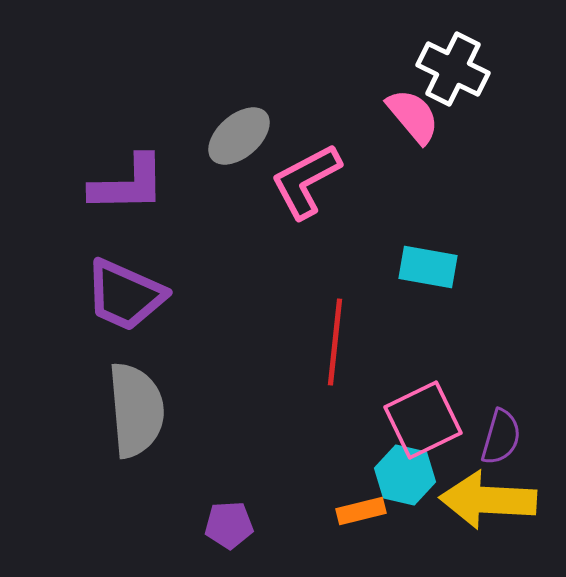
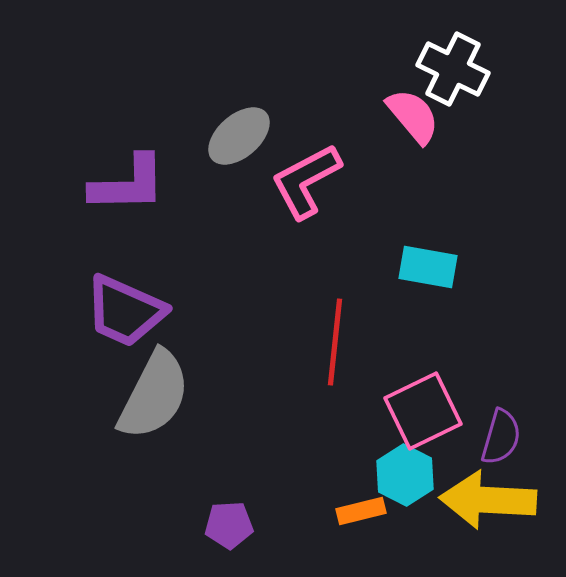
purple trapezoid: moved 16 px down
gray semicircle: moved 18 px right, 15 px up; rotated 32 degrees clockwise
pink square: moved 9 px up
cyan hexagon: rotated 14 degrees clockwise
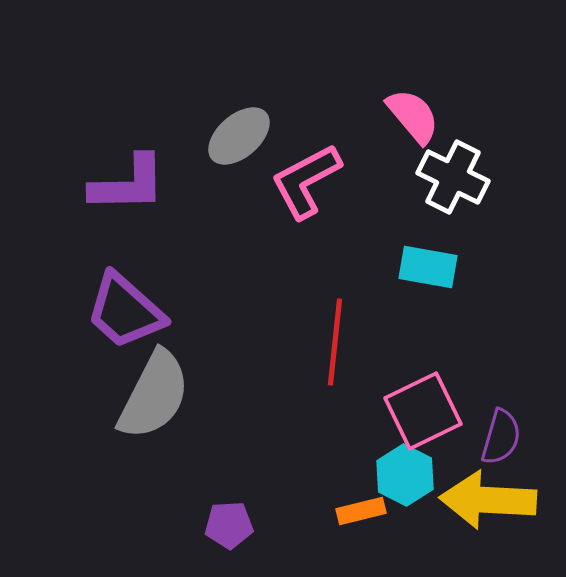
white cross: moved 108 px down
purple trapezoid: rotated 18 degrees clockwise
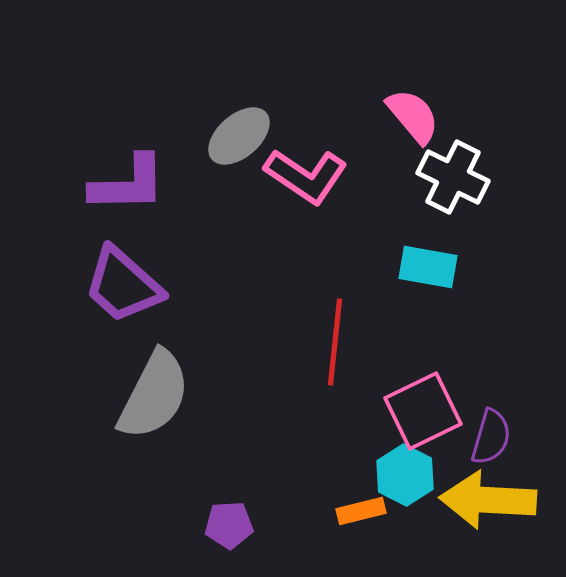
pink L-shape: moved 5 px up; rotated 118 degrees counterclockwise
purple trapezoid: moved 2 px left, 26 px up
purple semicircle: moved 10 px left
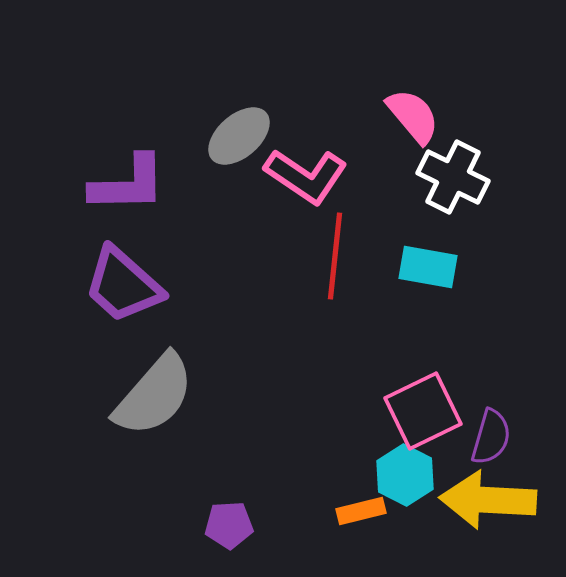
red line: moved 86 px up
gray semicircle: rotated 14 degrees clockwise
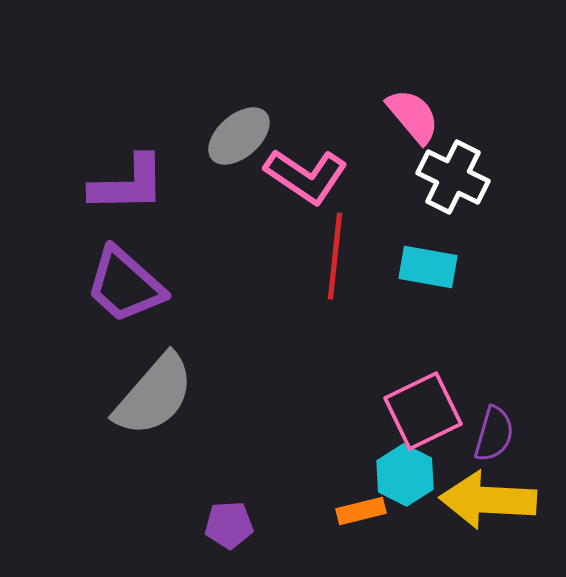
purple trapezoid: moved 2 px right
purple semicircle: moved 3 px right, 3 px up
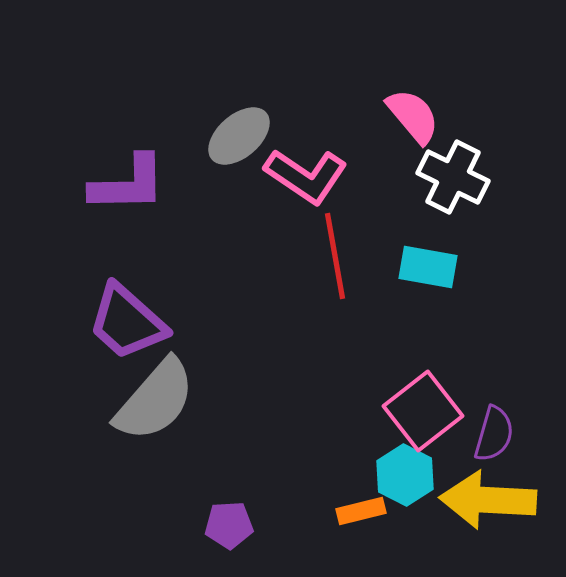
red line: rotated 16 degrees counterclockwise
purple trapezoid: moved 2 px right, 37 px down
gray semicircle: moved 1 px right, 5 px down
pink square: rotated 12 degrees counterclockwise
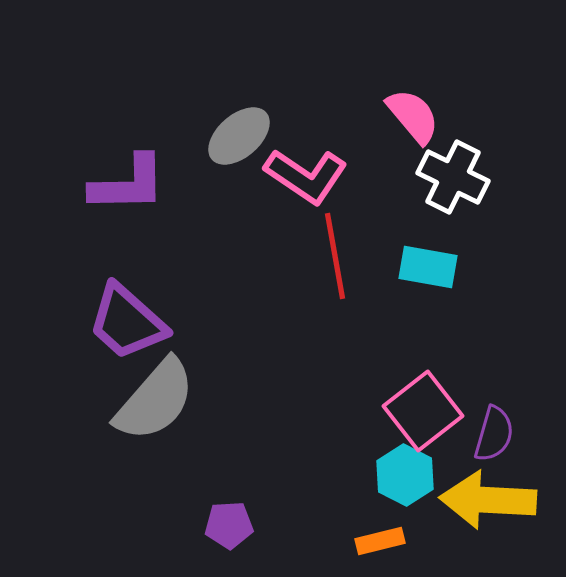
orange rectangle: moved 19 px right, 30 px down
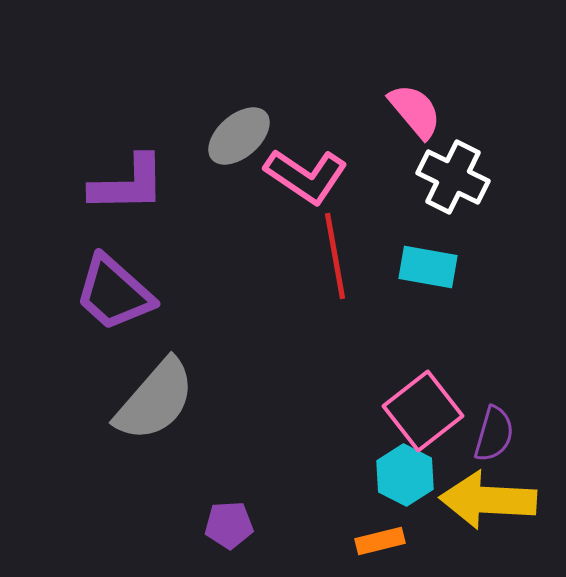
pink semicircle: moved 2 px right, 5 px up
purple trapezoid: moved 13 px left, 29 px up
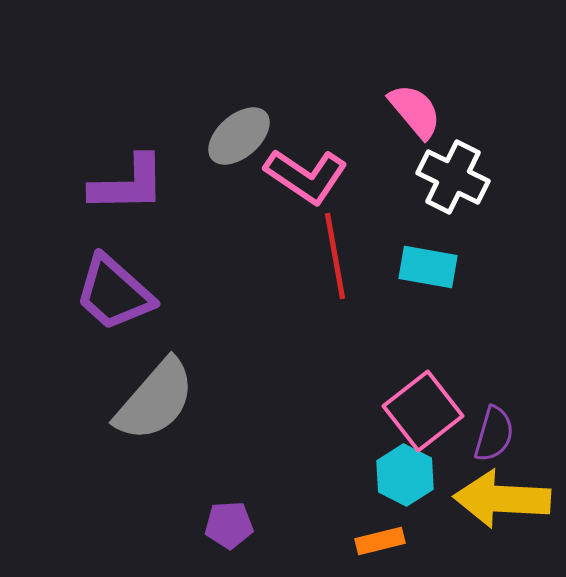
yellow arrow: moved 14 px right, 1 px up
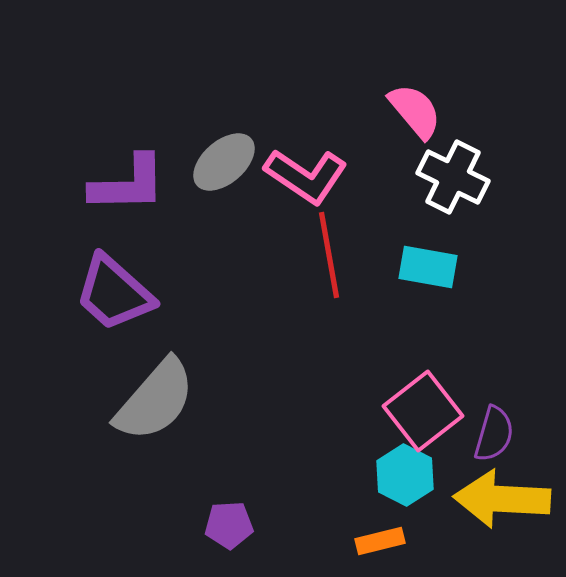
gray ellipse: moved 15 px left, 26 px down
red line: moved 6 px left, 1 px up
